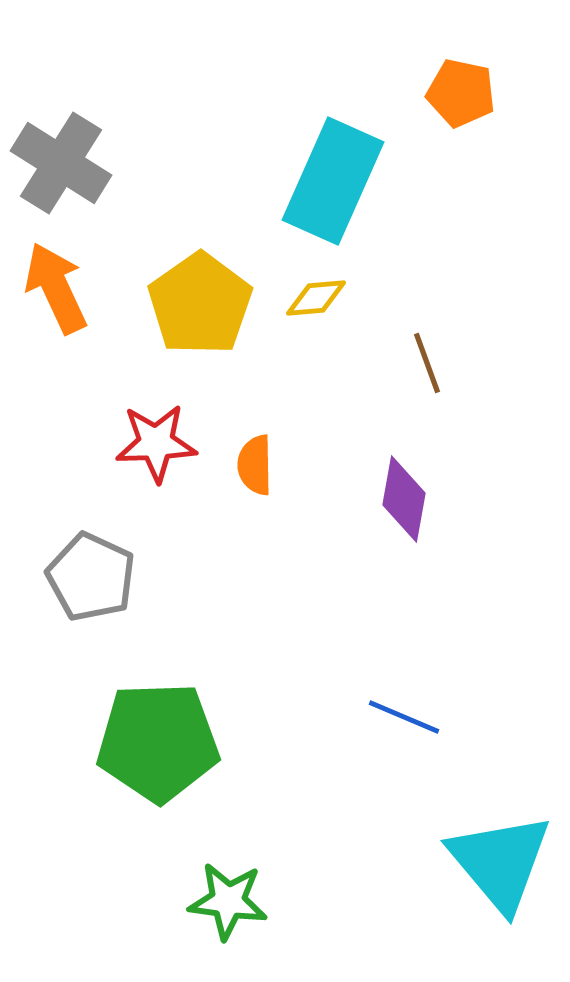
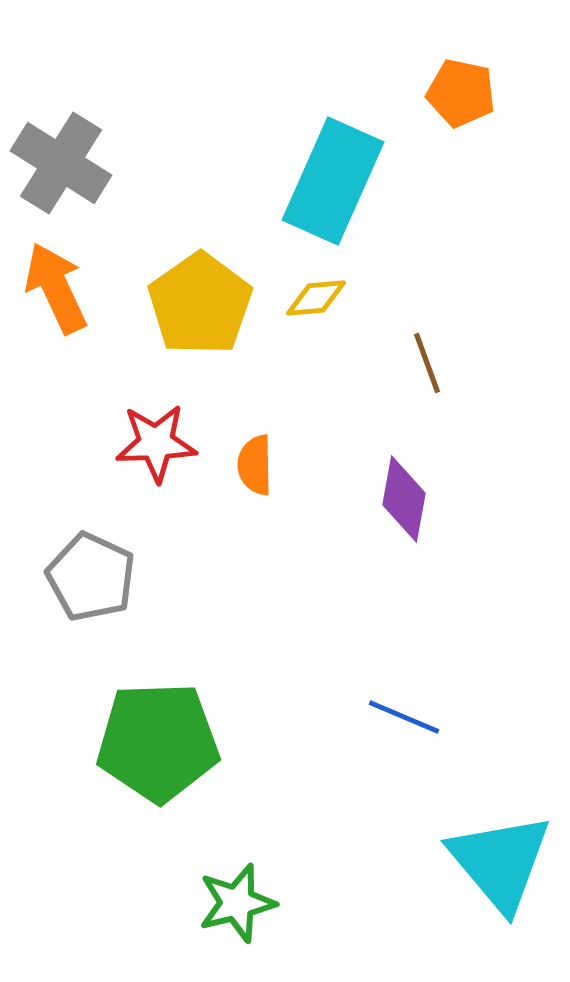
green star: moved 9 px right, 2 px down; rotated 22 degrees counterclockwise
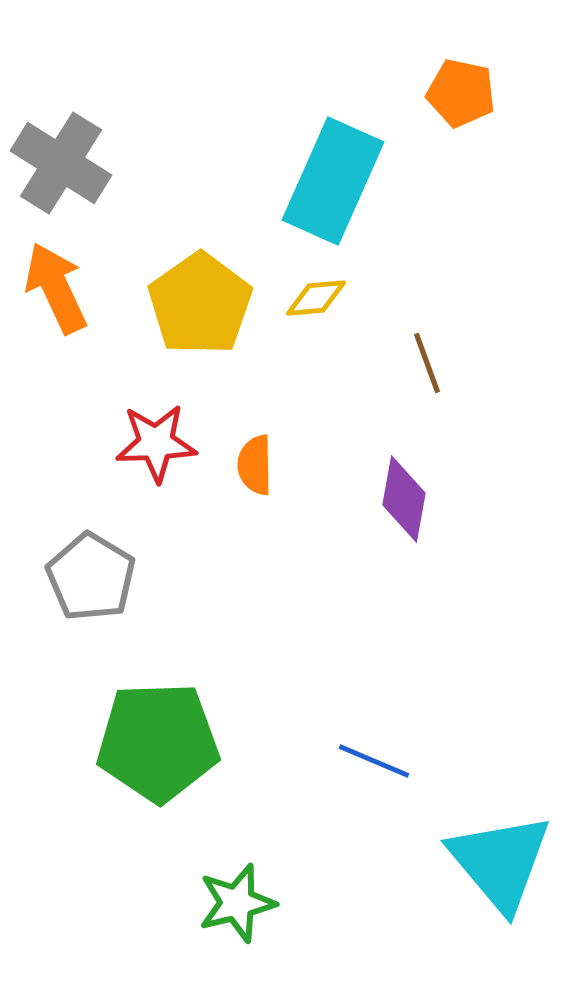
gray pentagon: rotated 6 degrees clockwise
blue line: moved 30 px left, 44 px down
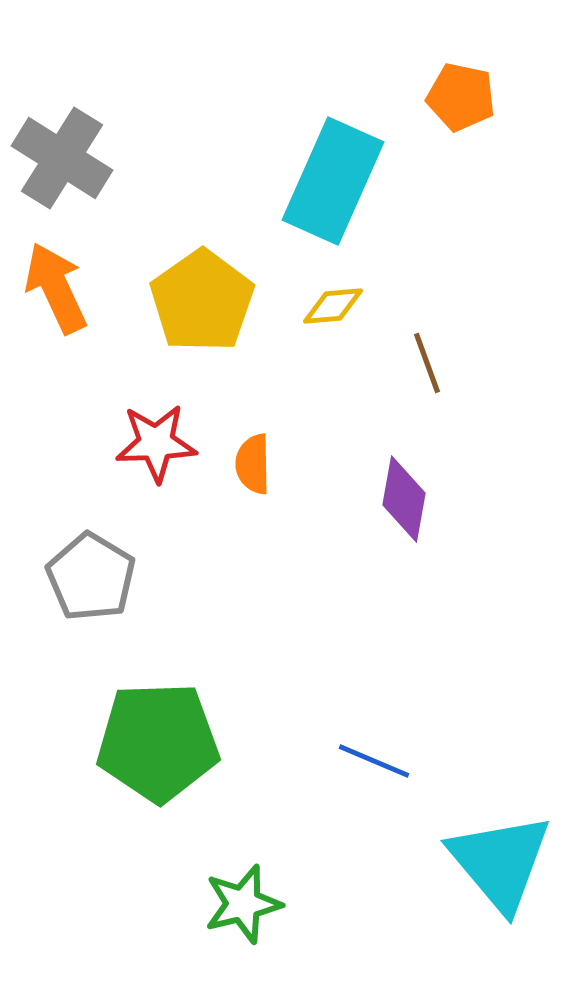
orange pentagon: moved 4 px down
gray cross: moved 1 px right, 5 px up
yellow diamond: moved 17 px right, 8 px down
yellow pentagon: moved 2 px right, 3 px up
orange semicircle: moved 2 px left, 1 px up
green star: moved 6 px right, 1 px down
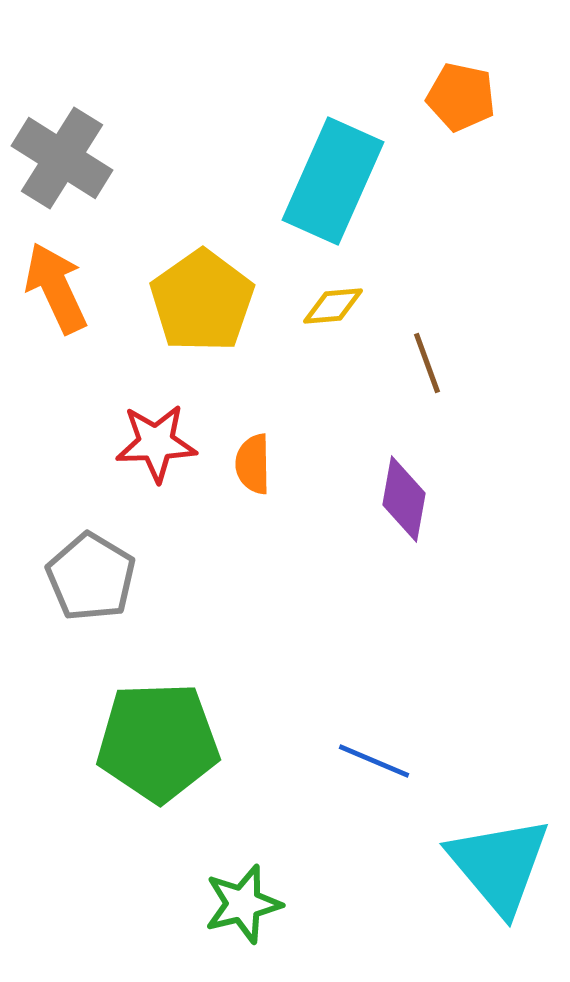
cyan triangle: moved 1 px left, 3 px down
